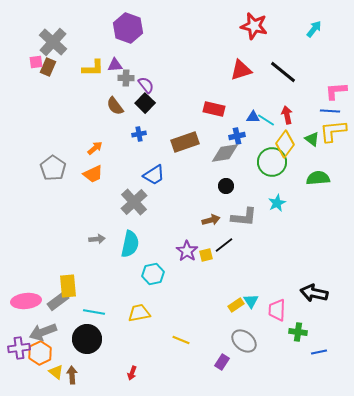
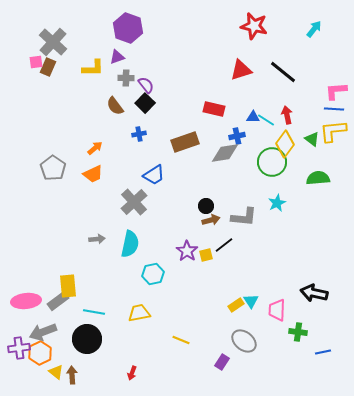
purple triangle at (115, 65): moved 2 px right, 8 px up; rotated 14 degrees counterclockwise
blue line at (330, 111): moved 4 px right, 2 px up
black circle at (226, 186): moved 20 px left, 20 px down
blue line at (319, 352): moved 4 px right
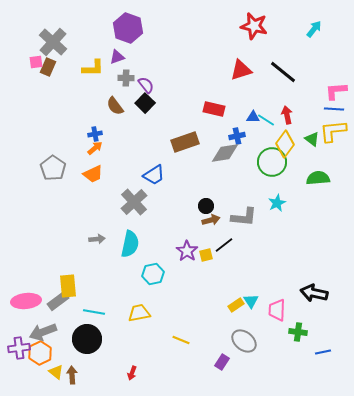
blue cross at (139, 134): moved 44 px left
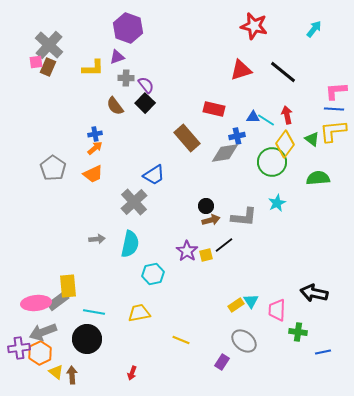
gray cross at (53, 42): moved 4 px left, 3 px down
brown rectangle at (185, 142): moved 2 px right, 4 px up; rotated 68 degrees clockwise
pink ellipse at (26, 301): moved 10 px right, 2 px down
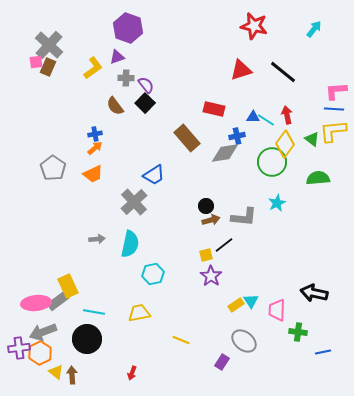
yellow L-shape at (93, 68): rotated 35 degrees counterclockwise
purple star at (187, 251): moved 24 px right, 25 px down
yellow rectangle at (68, 286): rotated 20 degrees counterclockwise
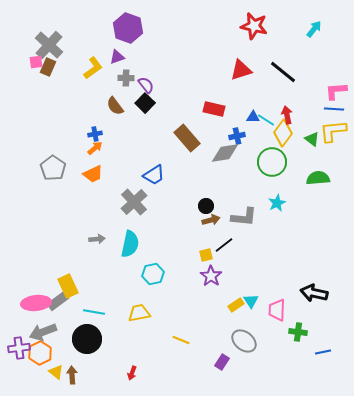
yellow diamond at (285, 144): moved 2 px left, 11 px up
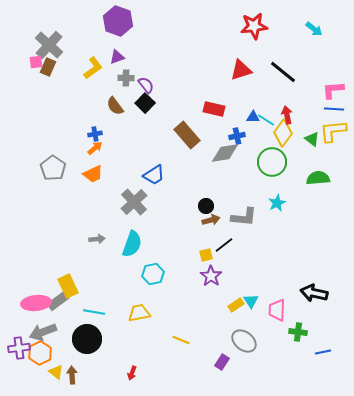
red star at (254, 26): rotated 20 degrees counterclockwise
purple hexagon at (128, 28): moved 10 px left, 7 px up
cyan arrow at (314, 29): rotated 90 degrees clockwise
pink L-shape at (336, 91): moved 3 px left, 1 px up
brown rectangle at (187, 138): moved 3 px up
cyan semicircle at (130, 244): moved 2 px right; rotated 8 degrees clockwise
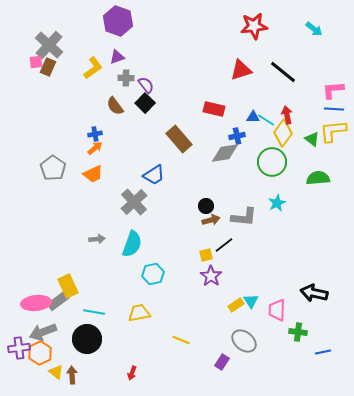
brown rectangle at (187, 135): moved 8 px left, 4 px down
